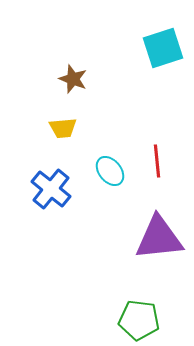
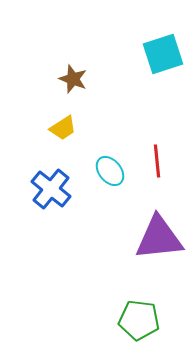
cyan square: moved 6 px down
yellow trapezoid: rotated 28 degrees counterclockwise
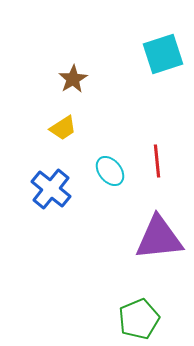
brown star: rotated 20 degrees clockwise
green pentagon: moved 1 px up; rotated 30 degrees counterclockwise
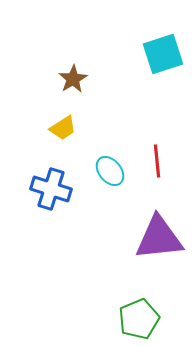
blue cross: rotated 21 degrees counterclockwise
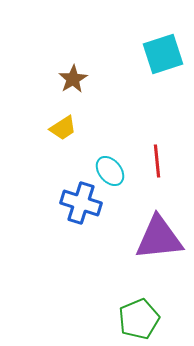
blue cross: moved 30 px right, 14 px down
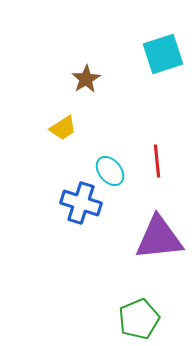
brown star: moved 13 px right
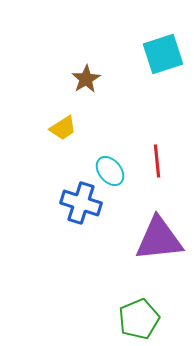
purple triangle: moved 1 px down
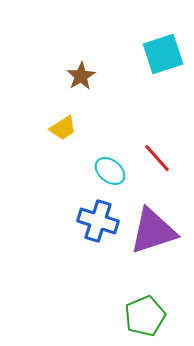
brown star: moved 5 px left, 3 px up
red line: moved 3 px up; rotated 36 degrees counterclockwise
cyan ellipse: rotated 12 degrees counterclockwise
blue cross: moved 17 px right, 18 px down
purple triangle: moved 6 px left, 8 px up; rotated 12 degrees counterclockwise
green pentagon: moved 6 px right, 3 px up
